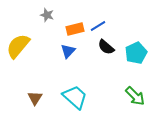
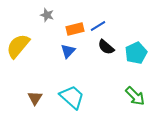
cyan trapezoid: moved 3 px left
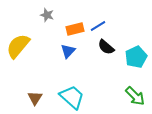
cyan pentagon: moved 4 px down
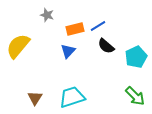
black semicircle: moved 1 px up
cyan trapezoid: rotated 60 degrees counterclockwise
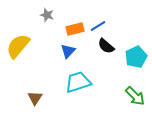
cyan trapezoid: moved 6 px right, 15 px up
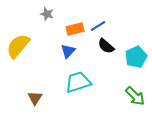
gray star: moved 1 px up
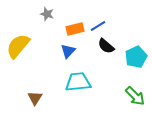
cyan trapezoid: rotated 12 degrees clockwise
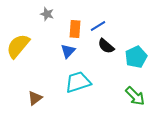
orange rectangle: rotated 72 degrees counterclockwise
cyan trapezoid: rotated 12 degrees counterclockwise
brown triangle: rotated 21 degrees clockwise
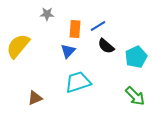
gray star: rotated 16 degrees counterclockwise
brown triangle: rotated 14 degrees clockwise
